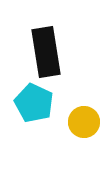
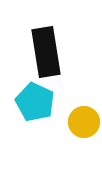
cyan pentagon: moved 1 px right, 1 px up
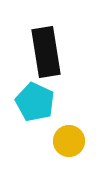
yellow circle: moved 15 px left, 19 px down
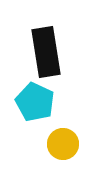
yellow circle: moved 6 px left, 3 px down
